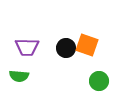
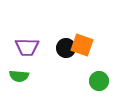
orange square: moved 5 px left
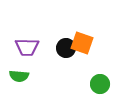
orange square: moved 2 px up
green circle: moved 1 px right, 3 px down
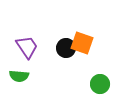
purple trapezoid: rotated 125 degrees counterclockwise
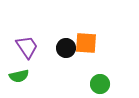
orange square: moved 4 px right; rotated 15 degrees counterclockwise
green semicircle: rotated 18 degrees counterclockwise
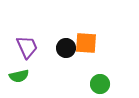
purple trapezoid: rotated 10 degrees clockwise
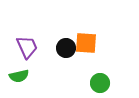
green circle: moved 1 px up
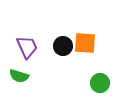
orange square: moved 1 px left
black circle: moved 3 px left, 2 px up
green semicircle: rotated 30 degrees clockwise
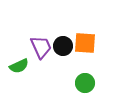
purple trapezoid: moved 14 px right
green semicircle: moved 10 px up; rotated 42 degrees counterclockwise
green circle: moved 15 px left
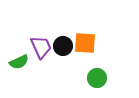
green semicircle: moved 4 px up
green circle: moved 12 px right, 5 px up
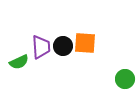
purple trapezoid: rotated 20 degrees clockwise
green circle: moved 28 px right, 1 px down
